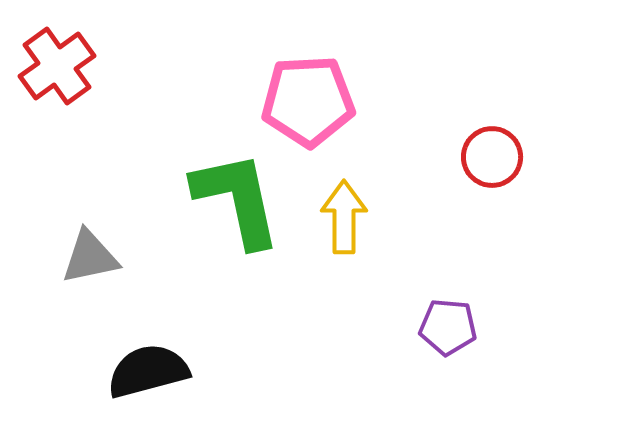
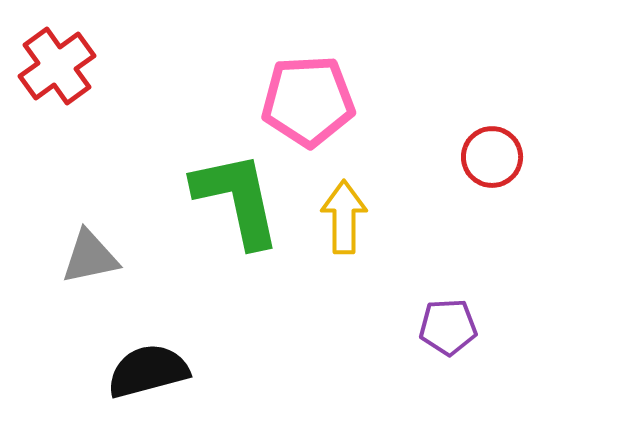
purple pentagon: rotated 8 degrees counterclockwise
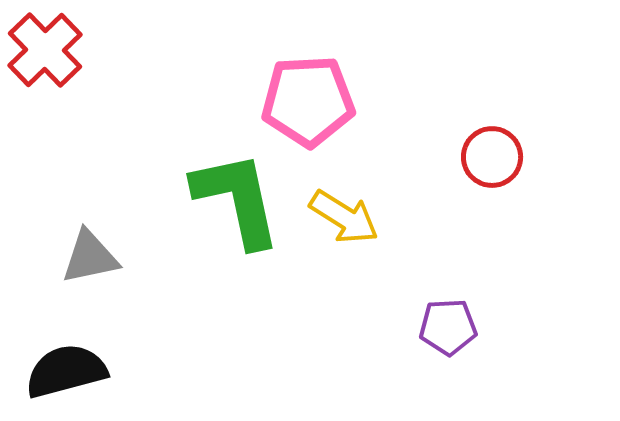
red cross: moved 12 px left, 16 px up; rotated 8 degrees counterclockwise
yellow arrow: rotated 122 degrees clockwise
black semicircle: moved 82 px left
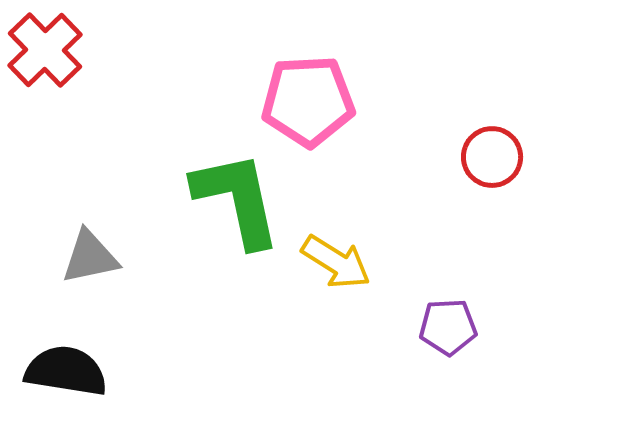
yellow arrow: moved 8 px left, 45 px down
black semicircle: rotated 24 degrees clockwise
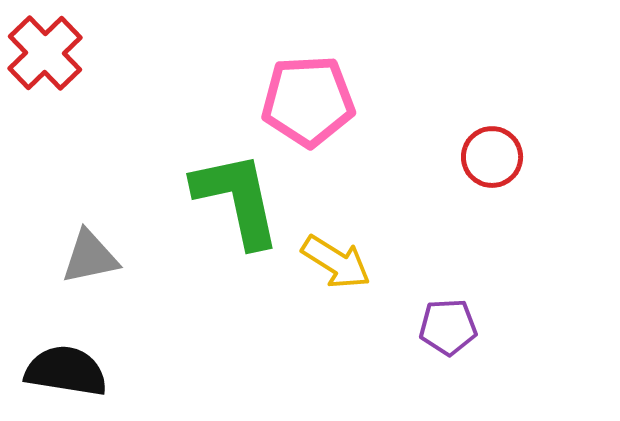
red cross: moved 3 px down
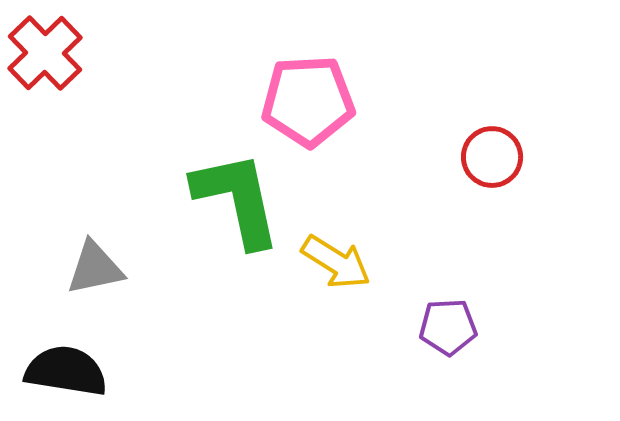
gray triangle: moved 5 px right, 11 px down
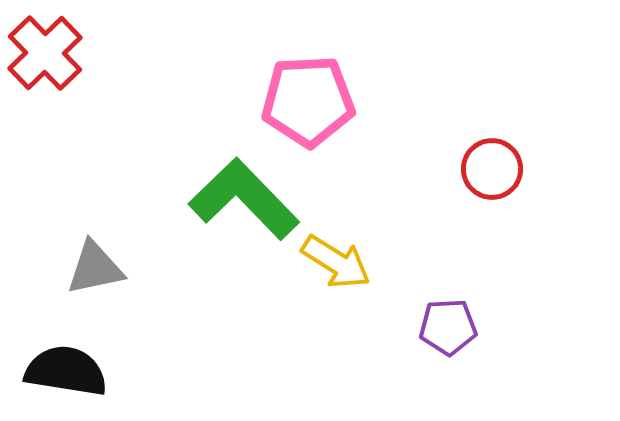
red circle: moved 12 px down
green L-shape: moved 7 px right; rotated 32 degrees counterclockwise
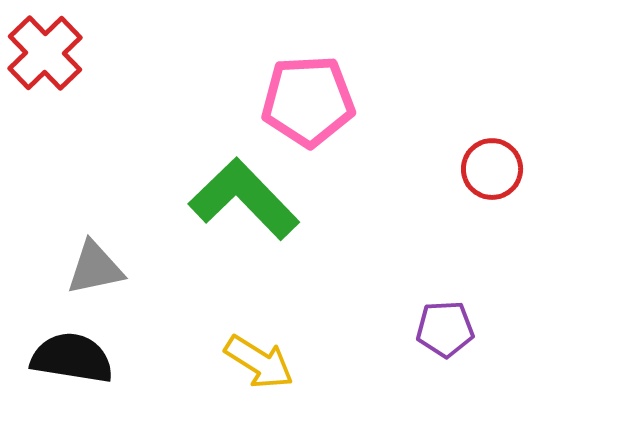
yellow arrow: moved 77 px left, 100 px down
purple pentagon: moved 3 px left, 2 px down
black semicircle: moved 6 px right, 13 px up
